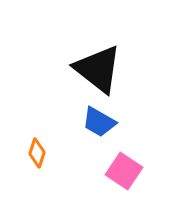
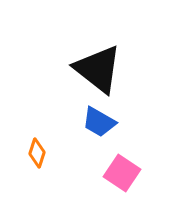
pink square: moved 2 px left, 2 px down
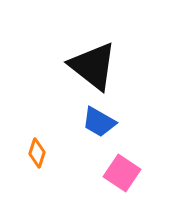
black triangle: moved 5 px left, 3 px up
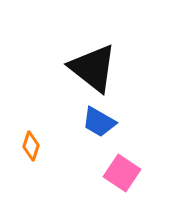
black triangle: moved 2 px down
orange diamond: moved 6 px left, 7 px up
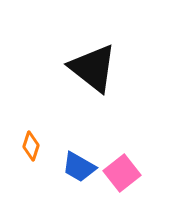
blue trapezoid: moved 20 px left, 45 px down
pink square: rotated 18 degrees clockwise
